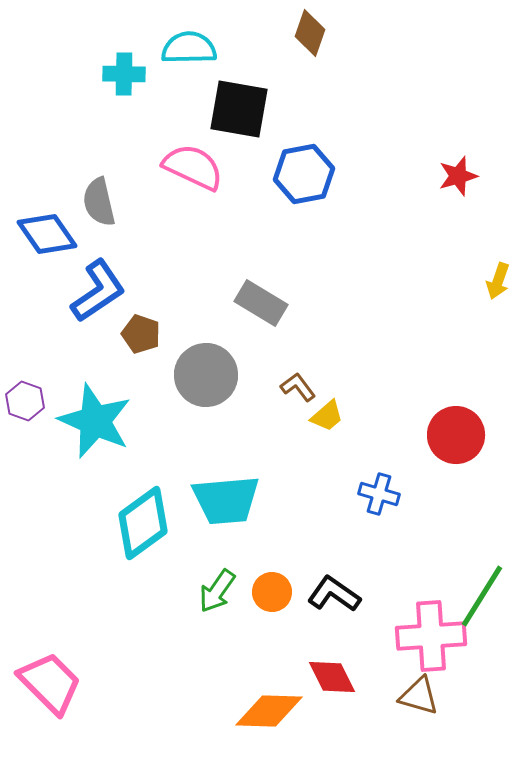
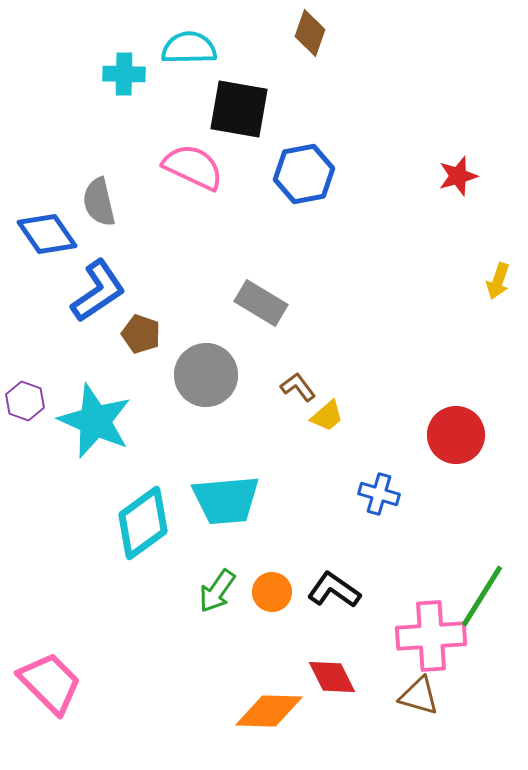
black L-shape: moved 4 px up
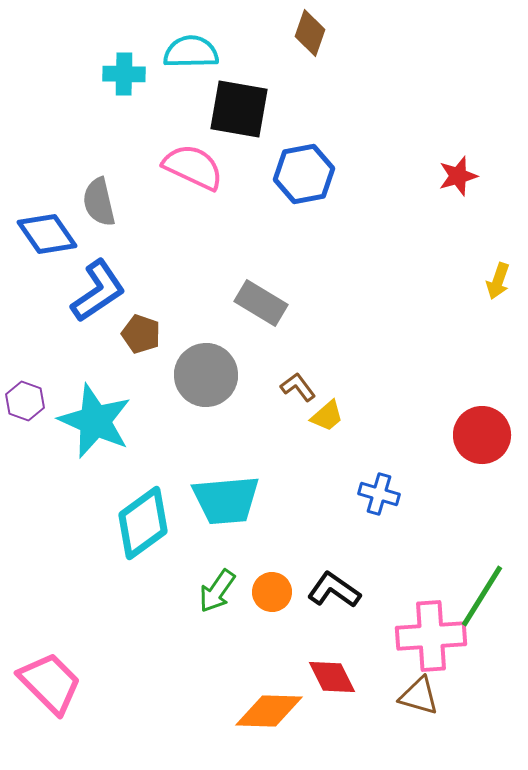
cyan semicircle: moved 2 px right, 4 px down
red circle: moved 26 px right
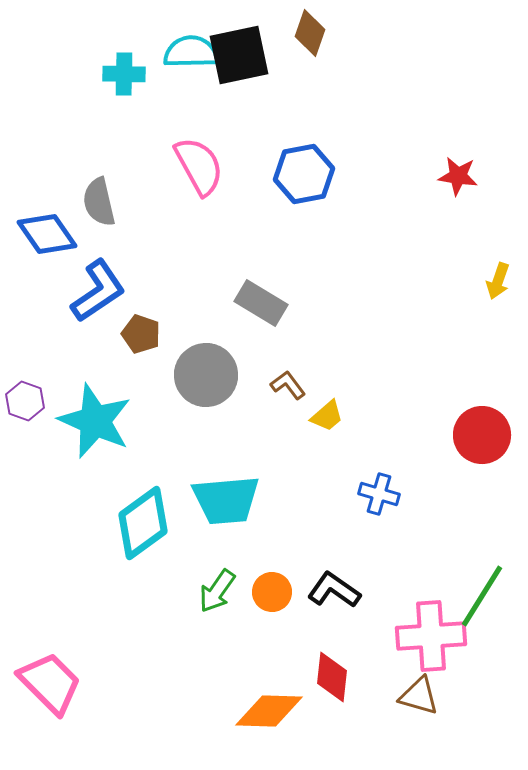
black square: moved 54 px up; rotated 22 degrees counterclockwise
pink semicircle: moved 6 px right, 1 px up; rotated 36 degrees clockwise
red star: rotated 24 degrees clockwise
brown L-shape: moved 10 px left, 2 px up
red diamond: rotated 33 degrees clockwise
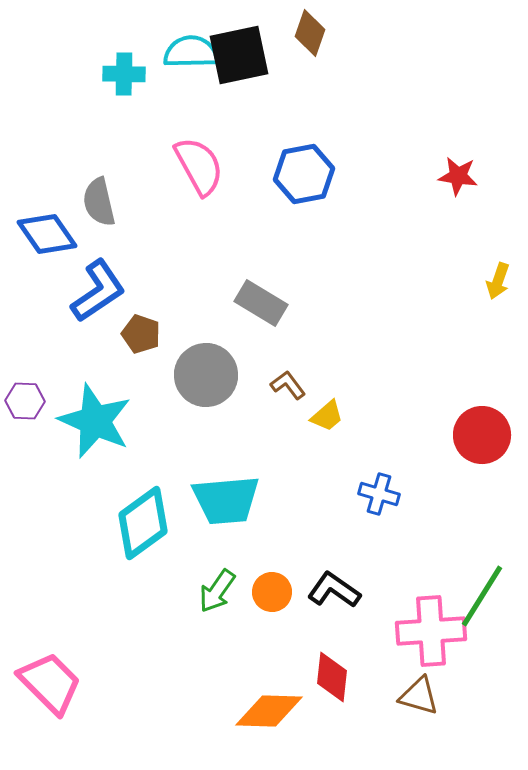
purple hexagon: rotated 18 degrees counterclockwise
pink cross: moved 5 px up
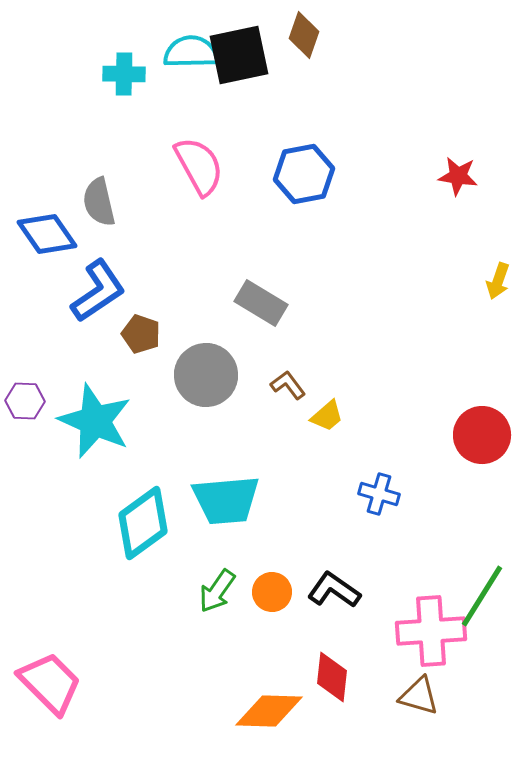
brown diamond: moved 6 px left, 2 px down
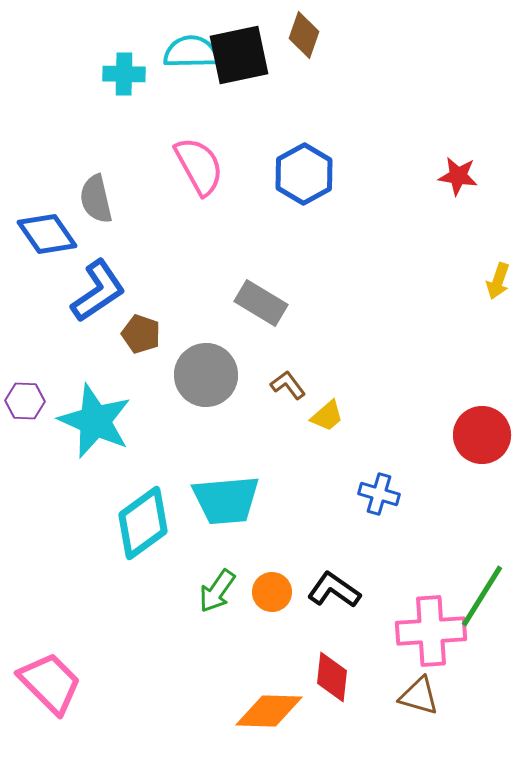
blue hexagon: rotated 18 degrees counterclockwise
gray semicircle: moved 3 px left, 3 px up
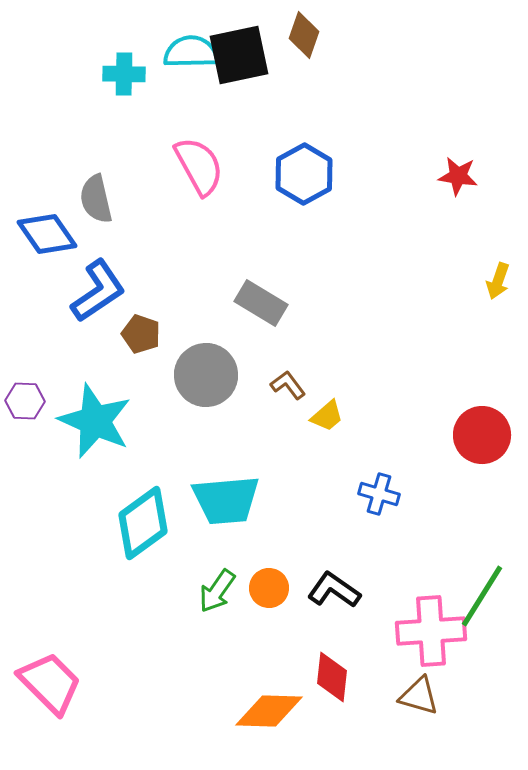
orange circle: moved 3 px left, 4 px up
